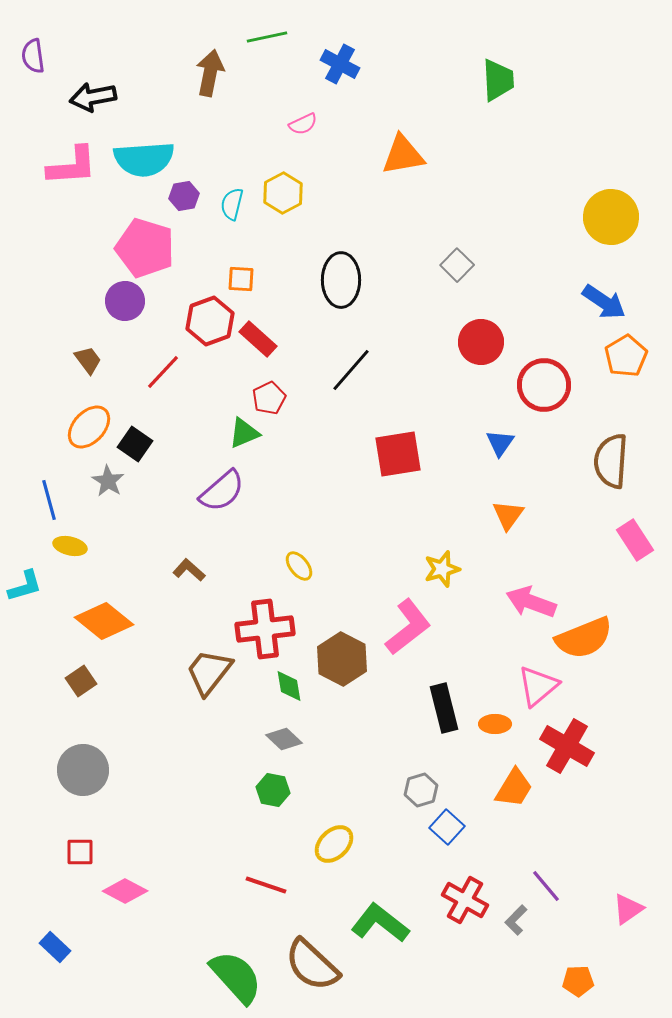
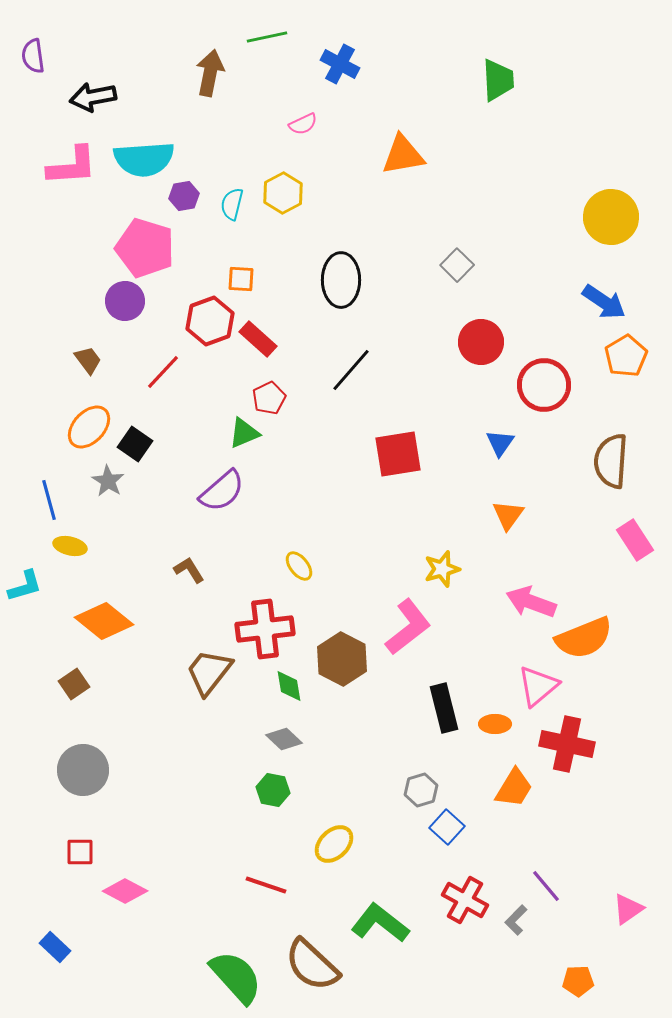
brown L-shape at (189, 570): rotated 16 degrees clockwise
brown square at (81, 681): moved 7 px left, 3 px down
red cross at (567, 746): moved 2 px up; rotated 18 degrees counterclockwise
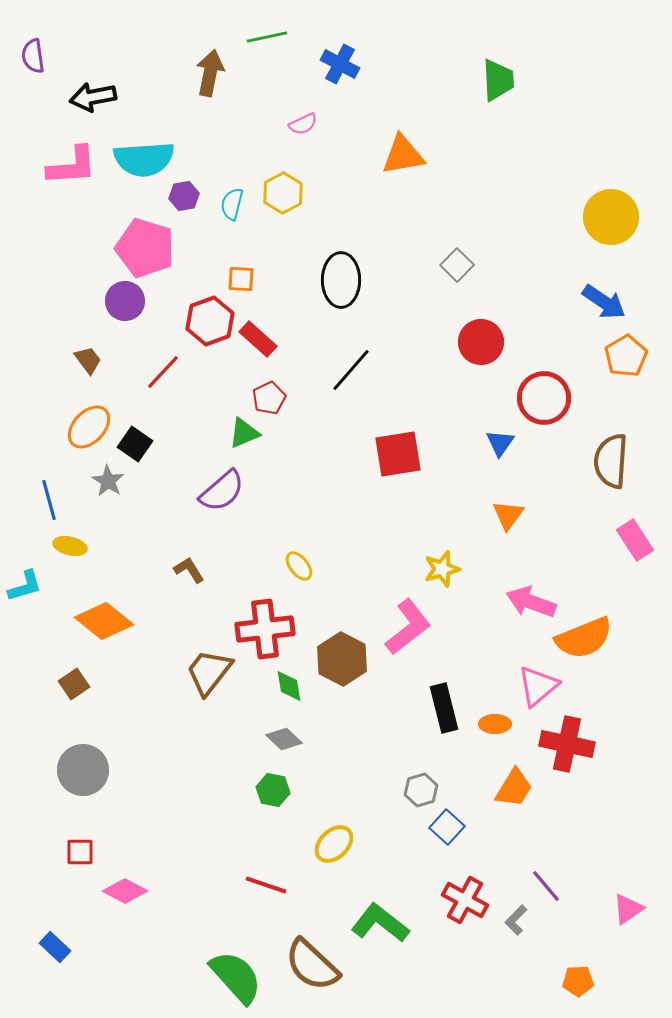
red circle at (544, 385): moved 13 px down
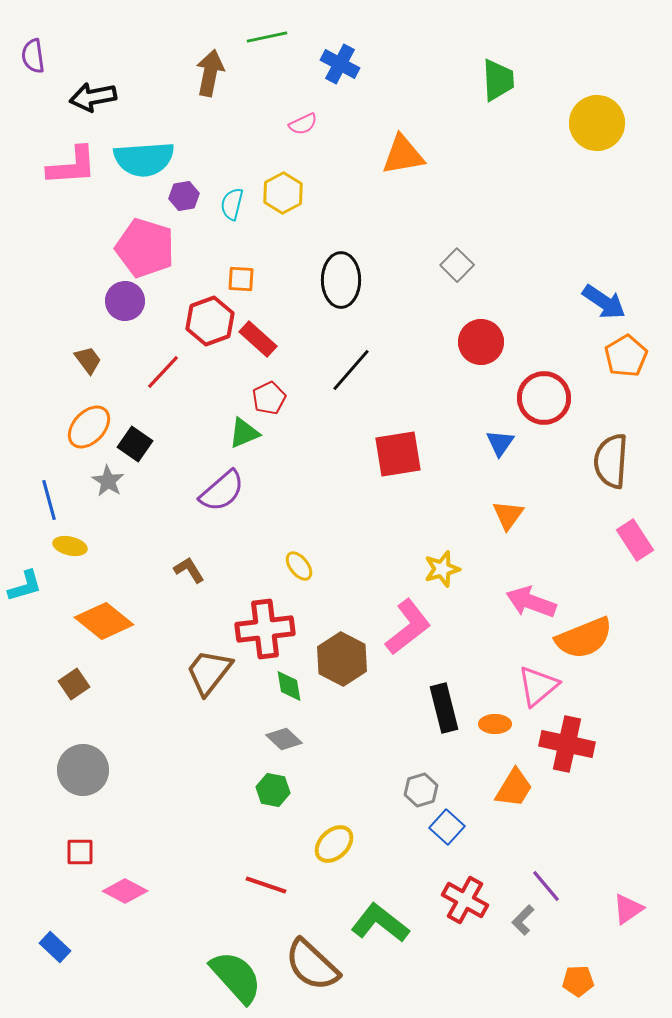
yellow circle at (611, 217): moved 14 px left, 94 px up
gray L-shape at (516, 920): moved 7 px right
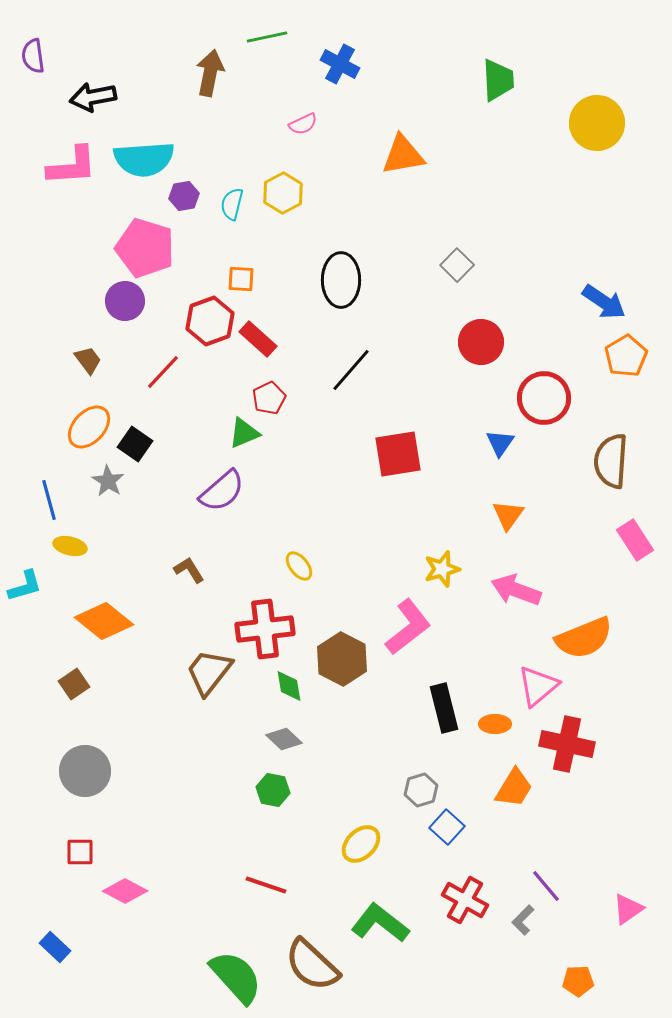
pink arrow at (531, 602): moved 15 px left, 12 px up
gray circle at (83, 770): moved 2 px right, 1 px down
yellow ellipse at (334, 844): moved 27 px right
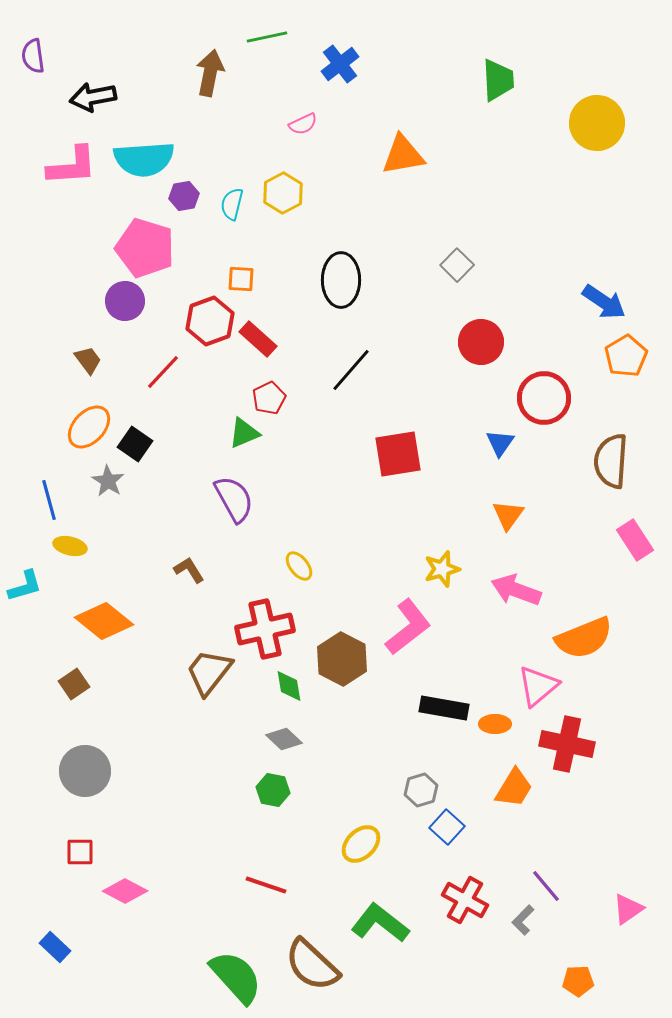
blue cross at (340, 64): rotated 24 degrees clockwise
purple semicircle at (222, 491): moved 12 px right, 8 px down; rotated 78 degrees counterclockwise
red cross at (265, 629): rotated 6 degrees counterclockwise
black rectangle at (444, 708): rotated 66 degrees counterclockwise
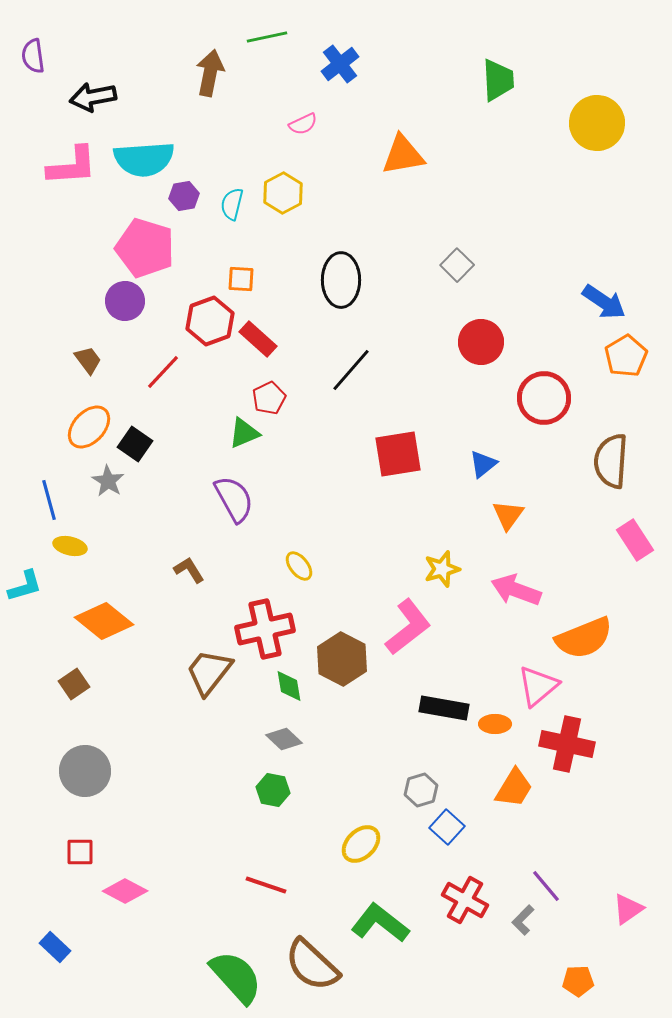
blue triangle at (500, 443): moved 17 px left, 21 px down; rotated 16 degrees clockwise
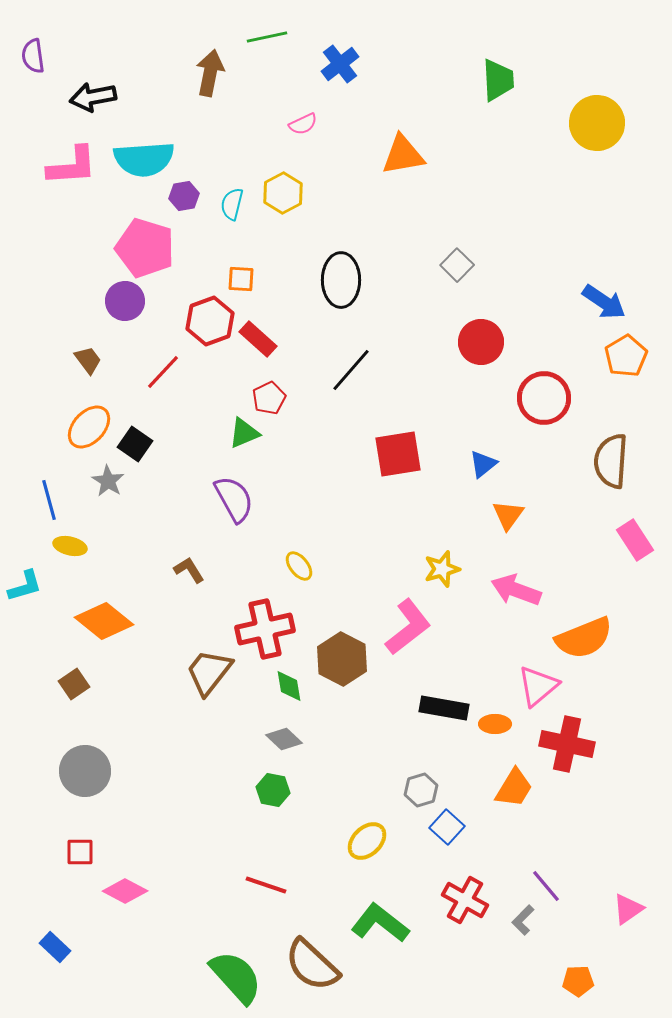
yellow ellipse at (361, 844): moved 6 px right, 3 px up
